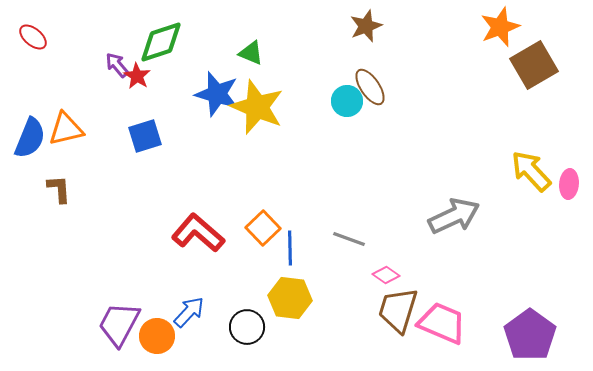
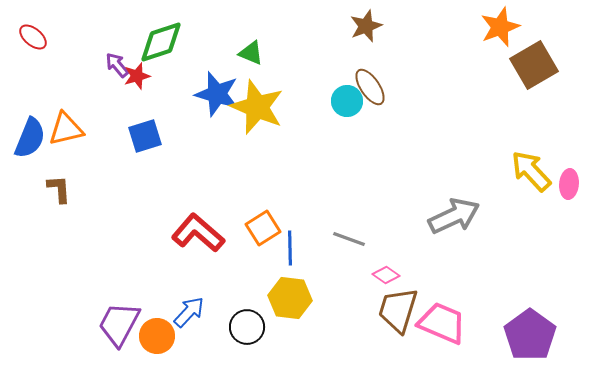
red star: rotated 24 degrees clockwise
orange square: rotated 12 degrees clockwise
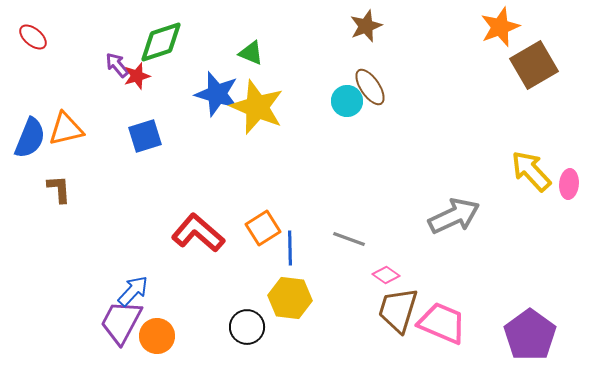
blue arrow: moved 56 px left, 21 px up
purple trapezoid: moved 2 px right, 2 px up
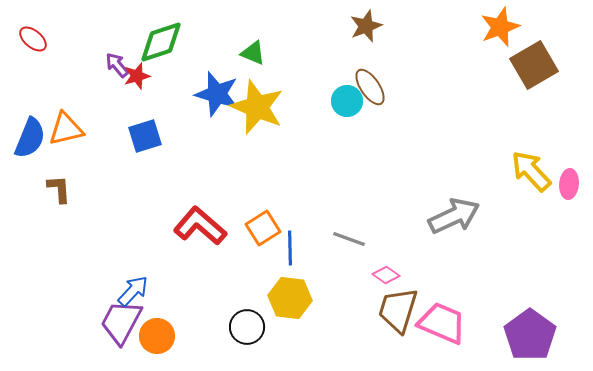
red ellipse: moved 2 px down
green triangle: moved 2 px right
red L-shape: moved 2 px right, 7 px up
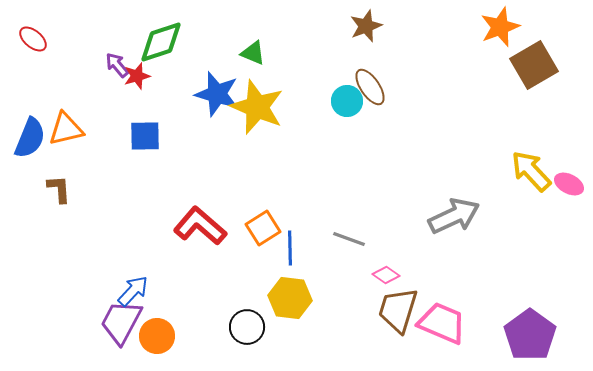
blue square: rotated 16 degrees clockwise
pink ellipse: rotated 68 degrees counterclockwise
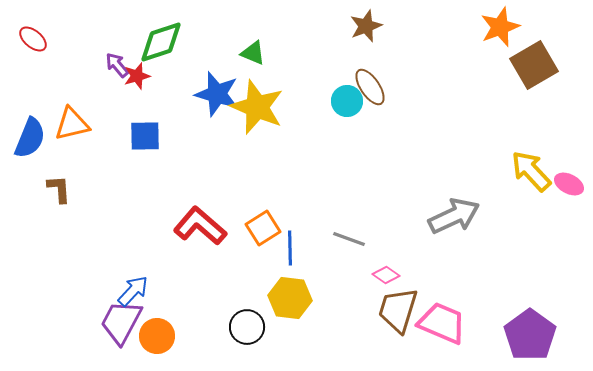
orange triangle: moved 6 px right, 5 px up
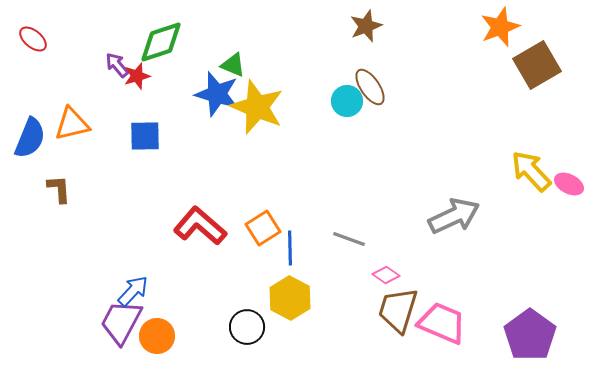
green triangle: moved 20 px left, 12 px down
brown square: moved 3 px right
yellow hexagon: rotated 21 degrees clockwise
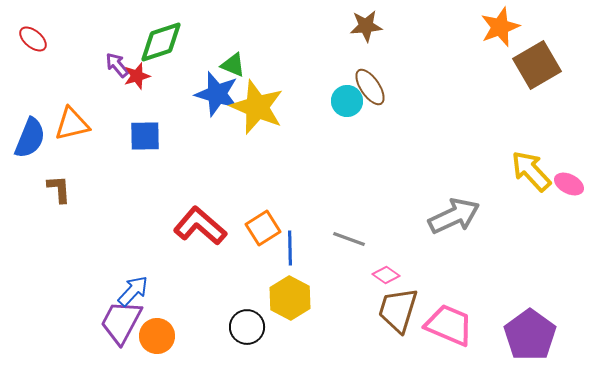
brown star: rotated 16 degrees clockwise
pink trapezoid: moved 7 px right, 2 px down
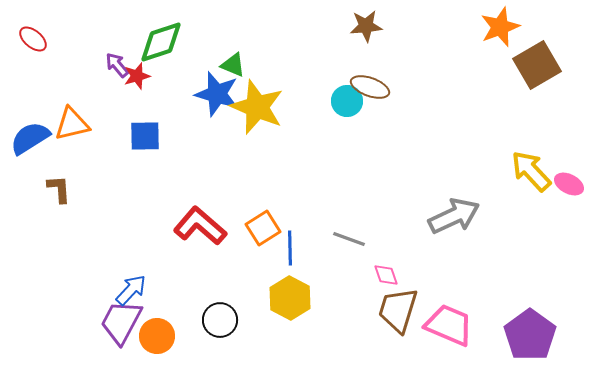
brown ellipse: rotated 36 degrees counterclockwise
blue semicircle: rotated 144 degrees counterclockwise
pink diamond: rotated 36 degrees clockwise
blue arrow: moved 2 px left, 1 px up
black circle: moved 27 px left, 7 px up
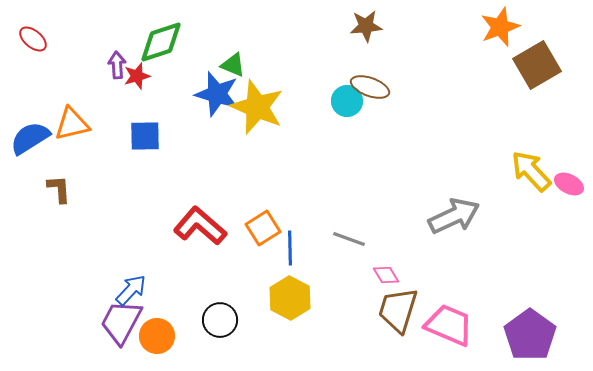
purple arrow: rotated 36 degrees clockwise
pink diamond: rotated 12 degrees counterclockwise
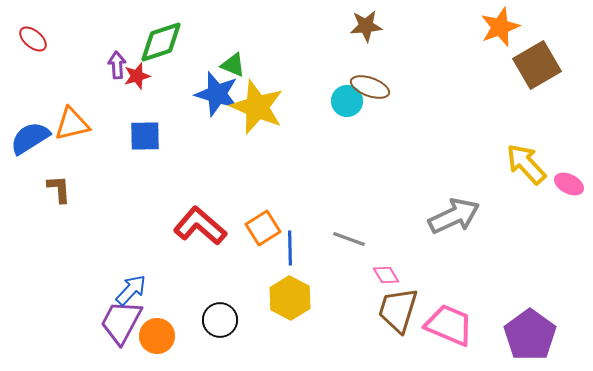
yellow arrow: moved 5 px left, 7 px up
